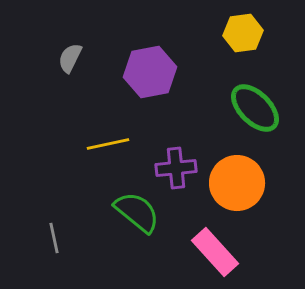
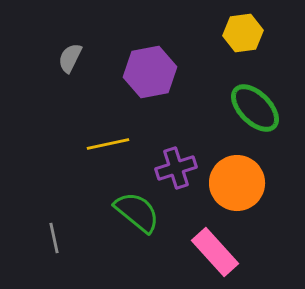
purple cross: rotated 12 degrees counterclockwise
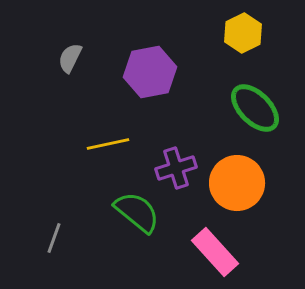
yellow hexagon: rotated 18 degrees counterclockwise
gray line: rotated 32 degrees clockwise
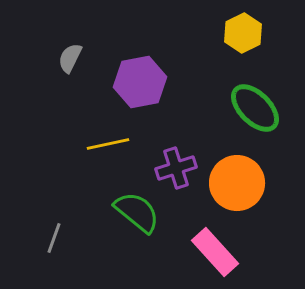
purple hexagon: moved 10 px left, 10 px down
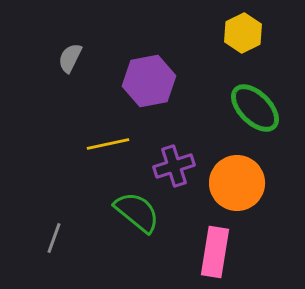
purple hexagon: moved 9 px right, 1 px up
purple cross: moved 2 px left, 2 px up
pink rectangle: rotated 51 degrees clockwise
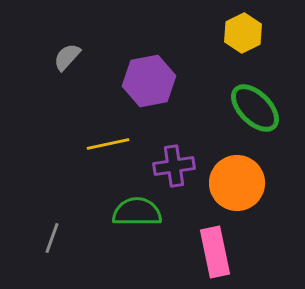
gray semicircle: moved 3 px left, 1 px up; rotated 16 degrees clockwise
purple cross: rotated 9 degrees clockwise
green semicircle: rotated 39 degrees counterclockwise
gray line: moved 2 px left
pink rectangle: rotated 21 degrees counterclockwise
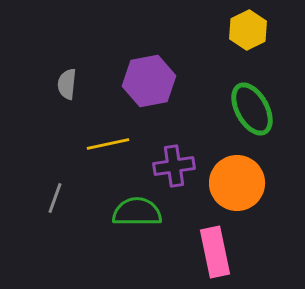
yellow hexagon: moved 5 px right, 3 px up
gray semicircle: moved 27 px down; rotated 36 degrees counterclockwise
green ellipse: moved 3 px left, 1 px down; rotated 16 degrees clockwise
gray line: moved 3 px right, 40 px up
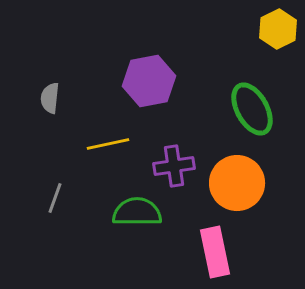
yellow hexagon: moved 30 px right, 1 px up
gray semicircle: moved 17 px left, 14 px down
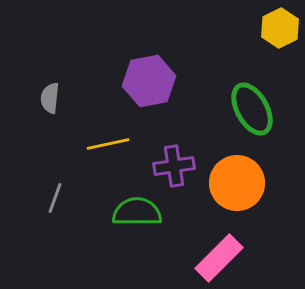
yellow hexagon: moved 2 px right, 1 px up
pink rectangle: moved 4 px right, 6 px down; rotated 57 degrees clockwise
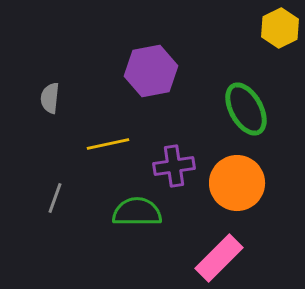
purple hexagon: moved 2 px right, 10 px up
green ellipse: moved 6 px left
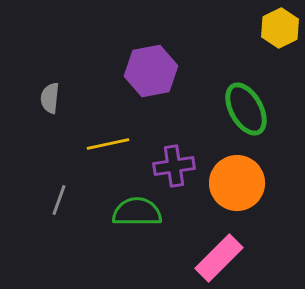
gray line: moved 4 px right, 2 px down
